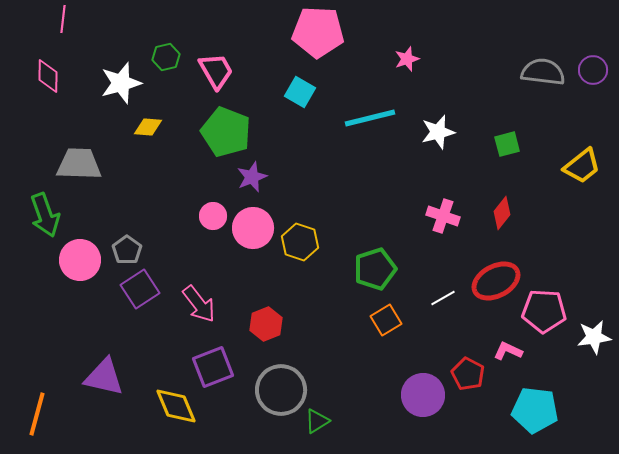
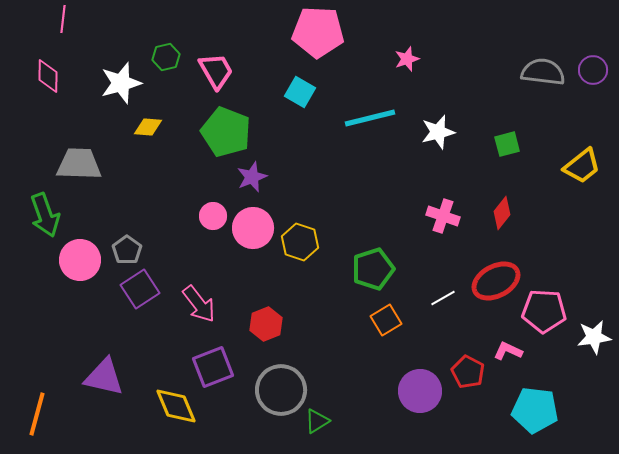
green pentagon at (375, 269): moved 2 px left
red pentagon at (468, 374): moved 2 px up
purple circle at (423, 395): moved 3 px left, 4 px up
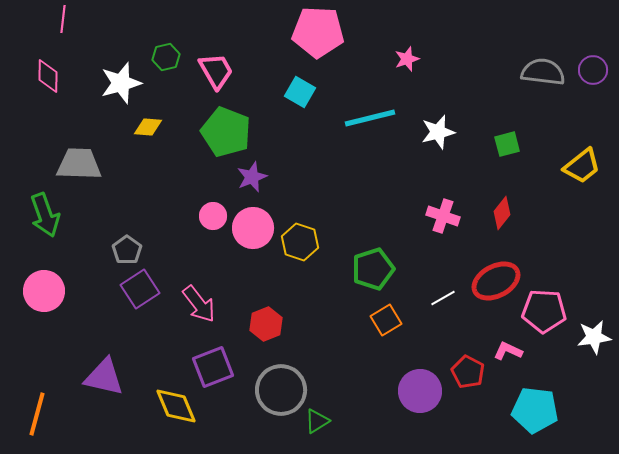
pink circle at (80, 260): moved 36 px left, 31 px down
